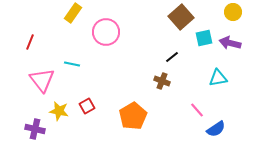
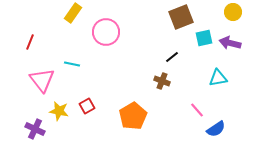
brown square: rotated 20 degrees clockwise
purple cross: rotated 12 degrees clockwise
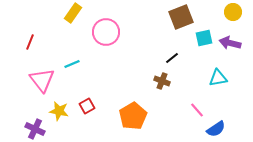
black line: moved 1 px down
cyan line: rotated 35 degrees counterclockwise
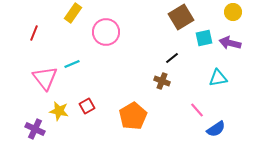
brown square: rotated 10 degrees counterclockwise
red line: moved 4 px right, 9 px up
pink triangle: moved 3 px right, 2 px up
